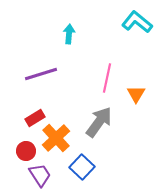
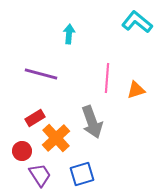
purple line: rotated 32 degrees clockwise
pink line: rotated 8 degrees counterclockwise
orange triangle: moved 4 px up; rotated 42 degrees clockwise
gray arrow: moved 7 px left; rotated 124 degrees clockwise
red circle: moved 4 px left
blue square: moved 7 px down; rotated 30 degrees clockwise
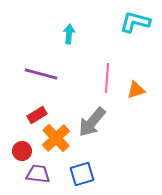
cyan L-shape: moved 2 px left; rotated 24 degrees counterclockwise
red rectangle: moved 2 px right, 3 px up
gray arrow: rotated 60 degrees clockwise
purple trapezoid: moved 2 px left, 1 px up; rotated 50 degrees counterclockwise
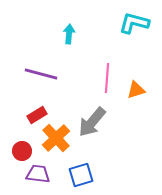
cyan L-shape: moved 1 px left, 1 px down
blue square: moved 1 px left, 1 px down
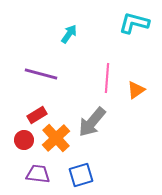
cyan arrow: rotated 30 degrees clockwise
orange triangle: rotated 18 degrees counterclockwise
red circle: moved 2 px right, 11 px up
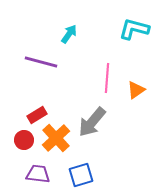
cyan L-shape: moved 6 px down
purple line: moved 12 px up
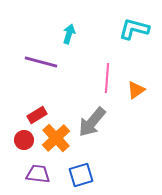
cyan arrow: rotated 18 degrees counterclockwise
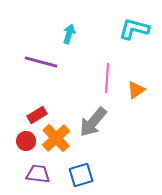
gray arrow: moved 1 px right
red circle: moved 2 px right, 1 px down
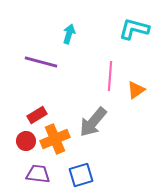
pink line: moved 3 px right, 2 px up
orange cross: moved 1 px left, 1 px down; rotated 20 degrees clockwise
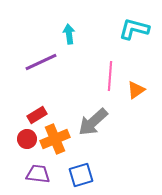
cyan arrow: rotated 24 degrees counterclockwise
purple line: rotated 40 degrees counterclockwise
gray arrow: rotated 8 degrees clockwise
red circle: moved 1 px right, 2 px up
